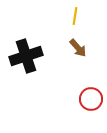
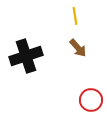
yellow line: rotated 18 degrees counterclockwise
red circle: moved 1 px down
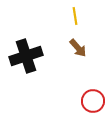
red circle: moved 2 px right, 1 px down
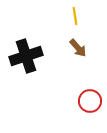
red circle: moved 3 px left
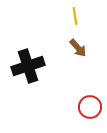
black cross: moved 2 px right, 10 px down
red circle: moved 6 px down
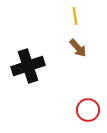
red circle: moved 2 px left, 3 px down
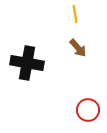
yellow line: moved 2 px up
black cross: moved 1 px left, 3 px up; rotated 28 degrees clockwise
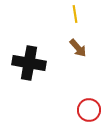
black cross: moved 2 px right
red circle: moved 1 px right
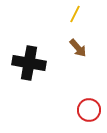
yellow line: rotated 36 degrees clockwise
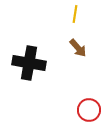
yellow line: rotated 18 degrees counterclockwise
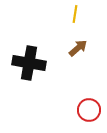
brown arrow: rotated 90 degrees counterclockwise
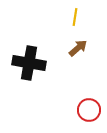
yellow line: moved 3 px down
